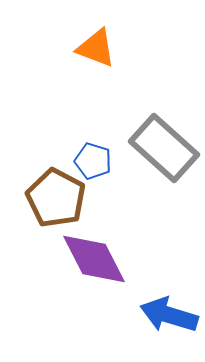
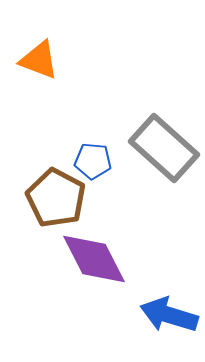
orange triangle: moved 57 px left, 12 px down
blue pentagon: rotated 12 degrees counterclockwise
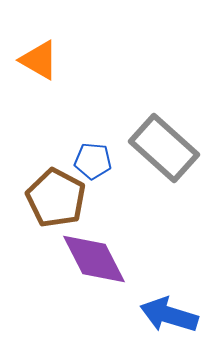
orange triangle: rotated 9 degrees clockwise
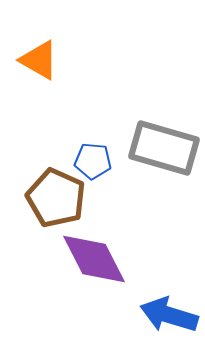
gray rectangle: rotated 26 degrees counterclockwise
brown pentagon: rotated 4 degrees counterclockwise
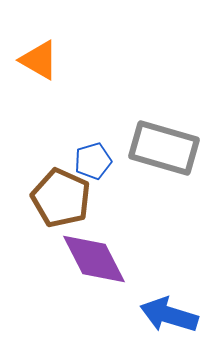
blue pentagon: rotated 21 degrees counterclockwise
brown pentagon: moved 5 px right
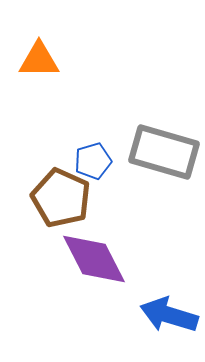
orange triangle: rotated 30 degrees counterclockwise
gray rectangle: moved 4 px down
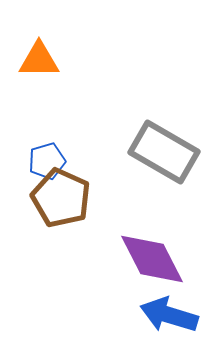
gray rectangle: rotated 14 degrees clockwise
blue pentagon: moved 46 px left
purple diamond: moved 58 px right
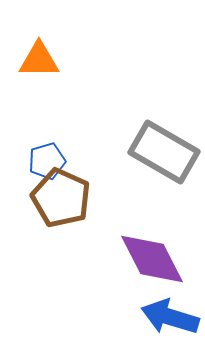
blue arrow: moved 1 px right, 2 px down
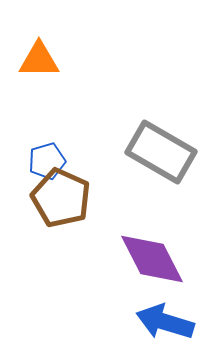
gray rectangle: moved 3 px left
blue arrow: moved 5 px left, 5 px down
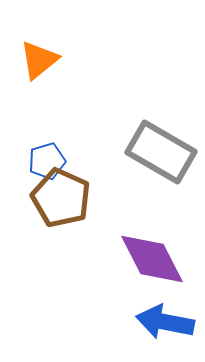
orange triangle: rotated 39 degrees counterclockwise
blue arrow: rotated 6 degrees counterclockwise
